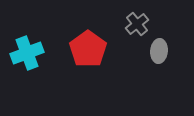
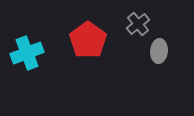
gray cross: moved 1 px right
red pentagon: moved 9 px up
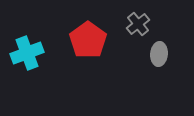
gray ellipse: moved 3 px down
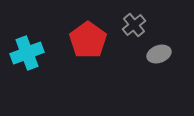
gray cross: moved 4 px left, 1 px down
gray ellipse: rotated 65 degrees clockwise
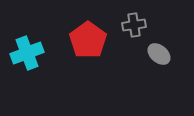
gray cross: rotated 30 degrees clockwise
gray ellipse: rotated 60 degrees clockwise
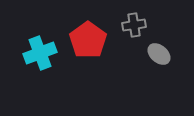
cyan cross: moved 13 px right
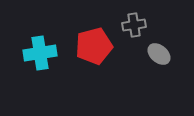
red pentagon: moved 6 px right, 6 px down; rotated 21 degrees clockwise
cyan cross: rotated 12 degrees clockwise
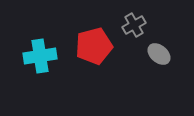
gray cross: rotated 20 degrees counterclockwise
cyan cross: moved 3 px down
